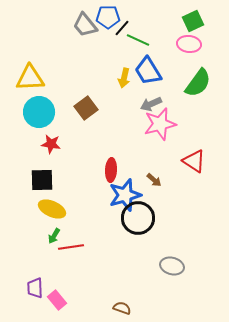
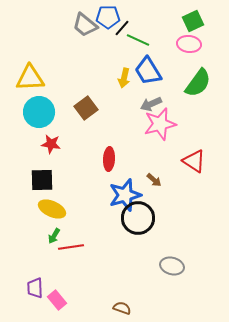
gray trapezoid: rotated 12 degrees counterclockwise
red ellipse: moved 2 px left, 11 px up
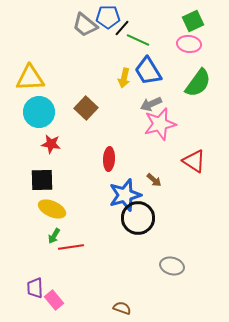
brown square: rotated 10 degrees counterclockwise
pink rectangle: moved 3 px left
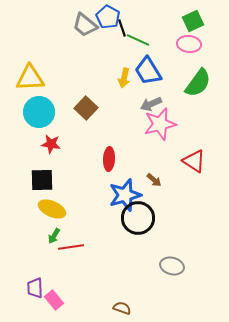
blue pentagon: rotated 30 degrees clockwise
black line: rotated 60 degrees counterclockwise
